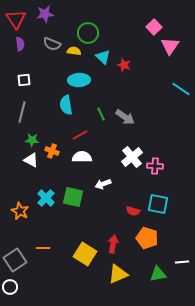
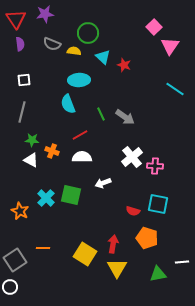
cyan line: moved 6 px left
cyan semicircle: moved 2 px right, 1 px up; rotated 12 degrees counterclockwise
white arrow: moved 1 px up
green square: moved 2 px left, 2 px up
yellow triangle: moved 1 px left, 6 px up; rotated 35 degrees counterclockwise
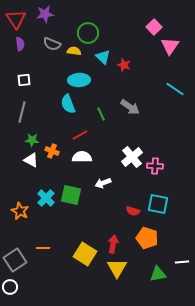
gray arrow: moved 5 px right, 10 px up
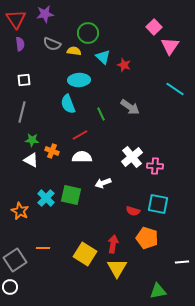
green triangle: moved 17 px down
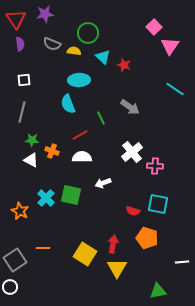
green line: moved 4 px down
white cross: moved 5 px up
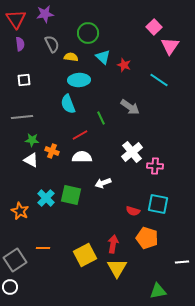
gray semicircle: rotated 138 degrees counterclockwise
yellow semicircle: moved 3 px left, 6 px down
cyan line: moved 16 px left, 9 px up
gray line: moved 5 px down; rotated 70 degrees clockwise
yellow square: moved 1 px down; rotated 30 degrees clockwise
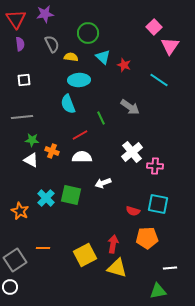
orange pentagon: rotated 20 degrees counterclockwise
white line: moved 12 px left, 6 px down
yellow triangle: rotated 45 degrees counterclockwise
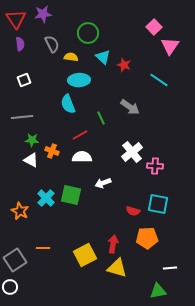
purple star: moved 2 px left
white square: rotated 16 degrees counterclockwise
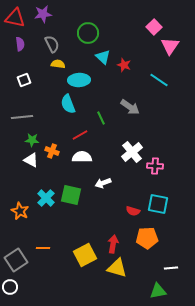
red triangle: moved 1 px left, 1 px up; rotated 45 degrees counterclockwise
yellow semicircle: moved 13 px left, 7 px down
gray square: moved 1 px right
white line: moved 1 px right
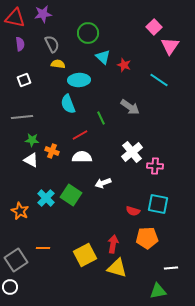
green square: rotated 20 degrees clockwise
